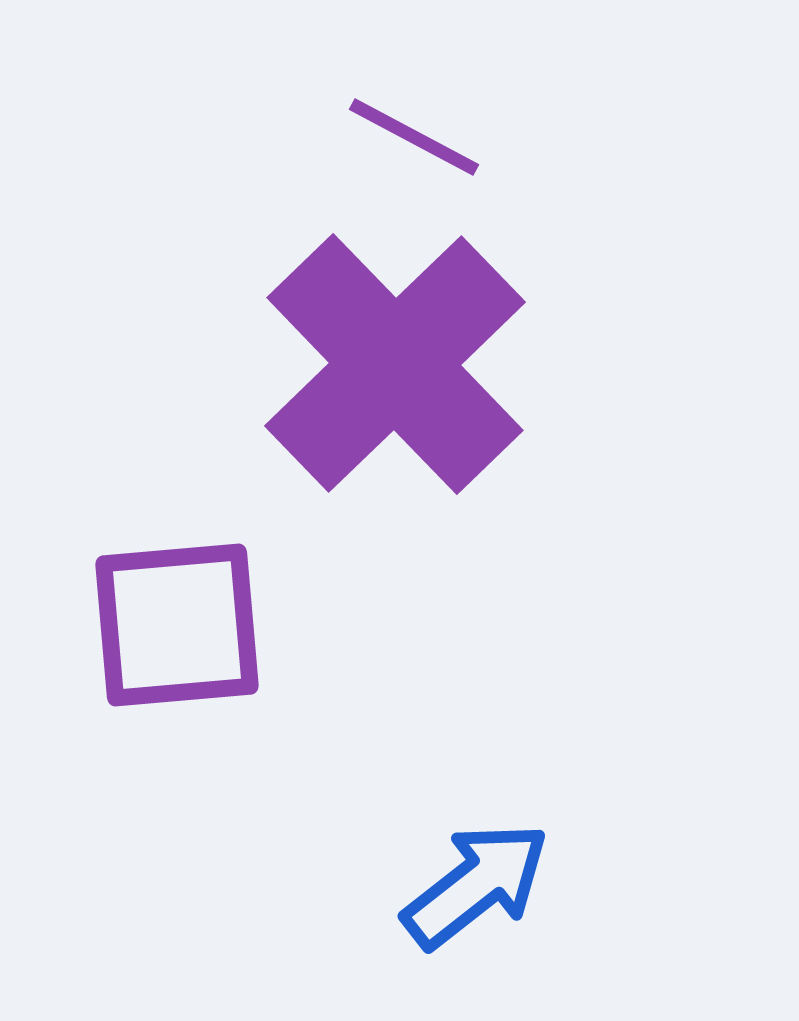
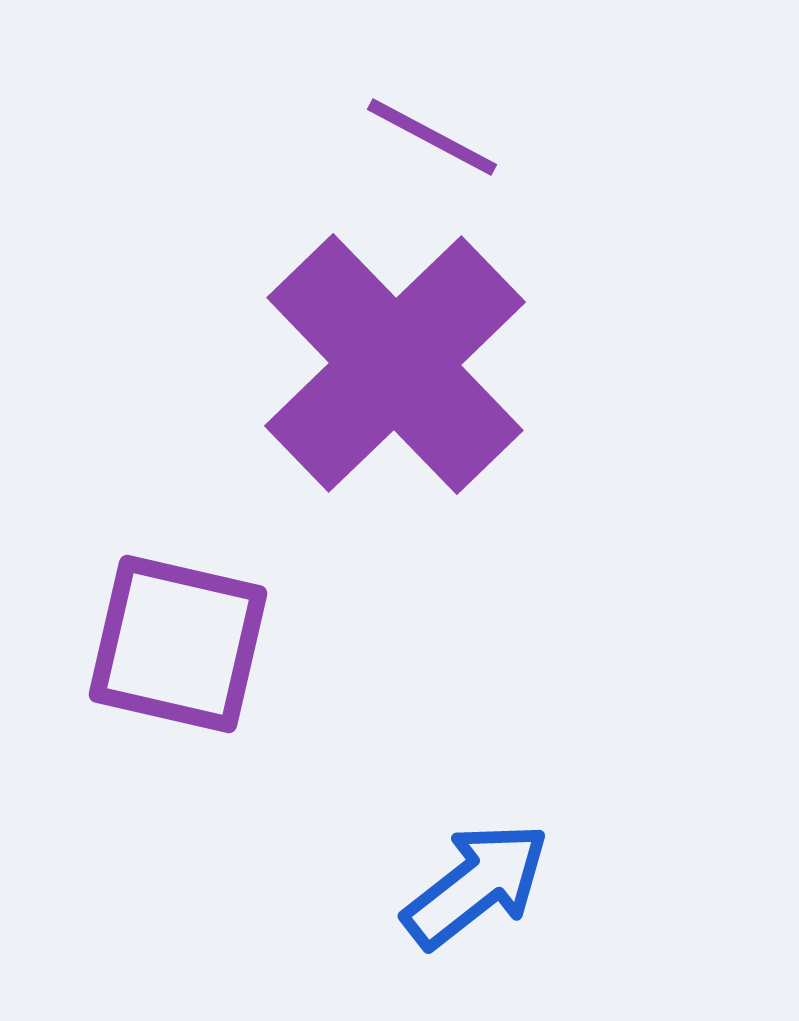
purple line: moved 18 px right
purple square: moved 1 px right, 19 px down; rotated 18 degrees clockwise
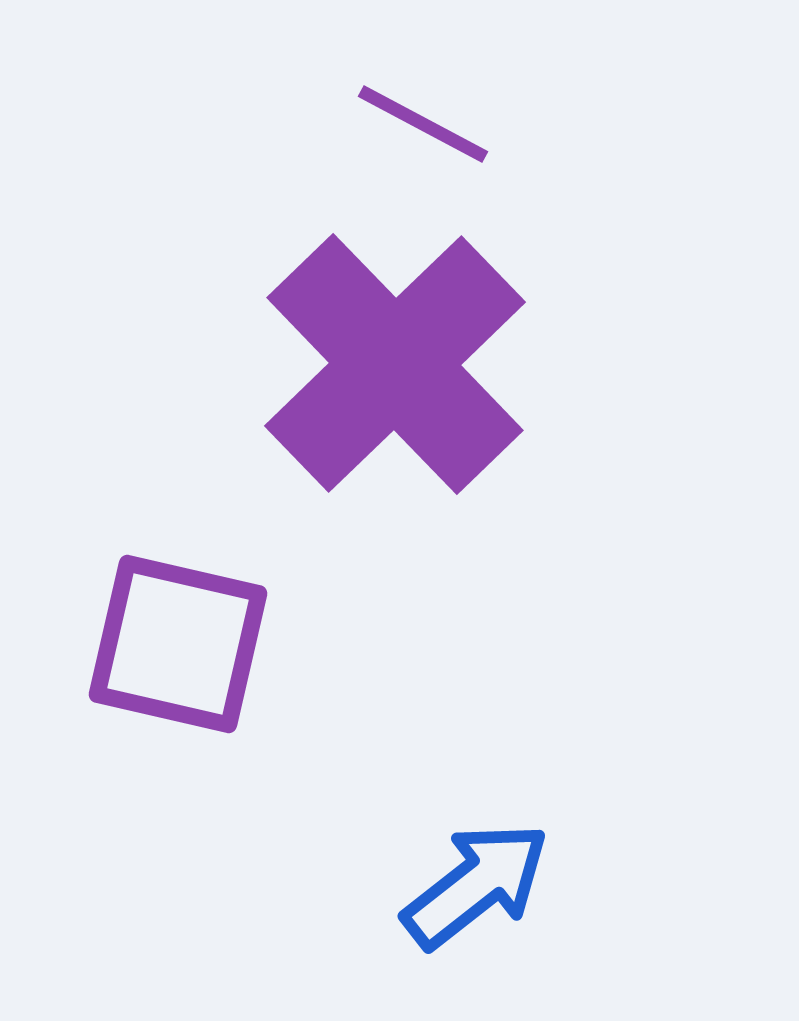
purple line: moved 9 px left, 13 px up
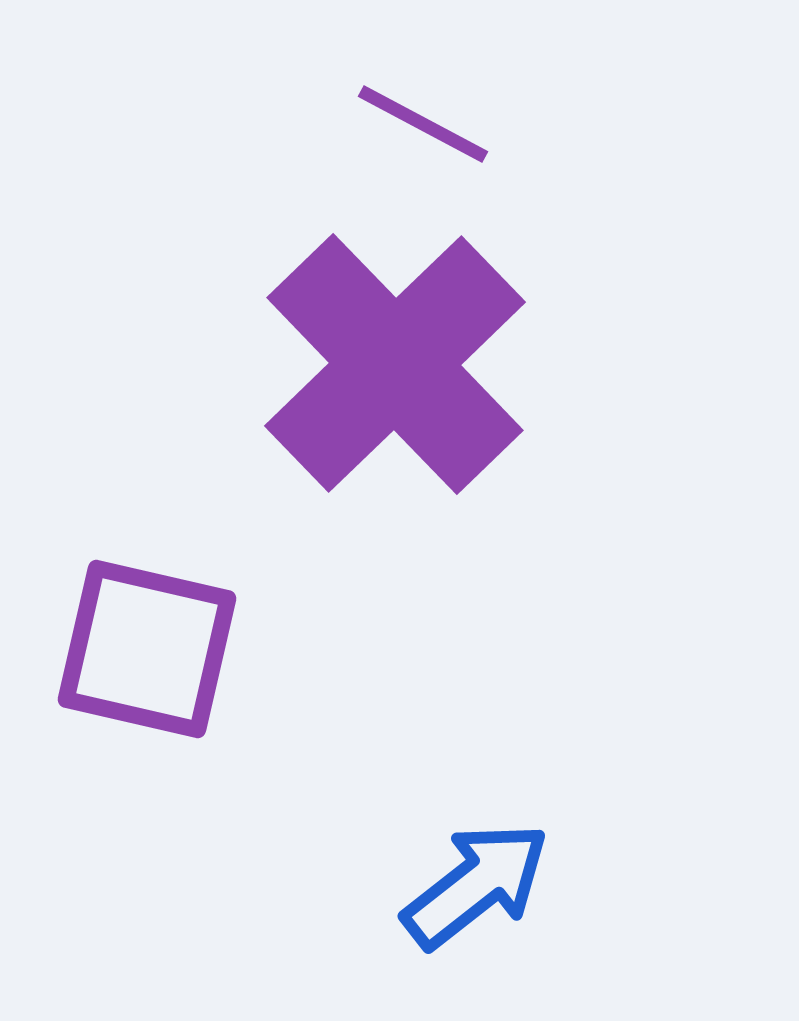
purple square: moved 31 px left, 5 px down
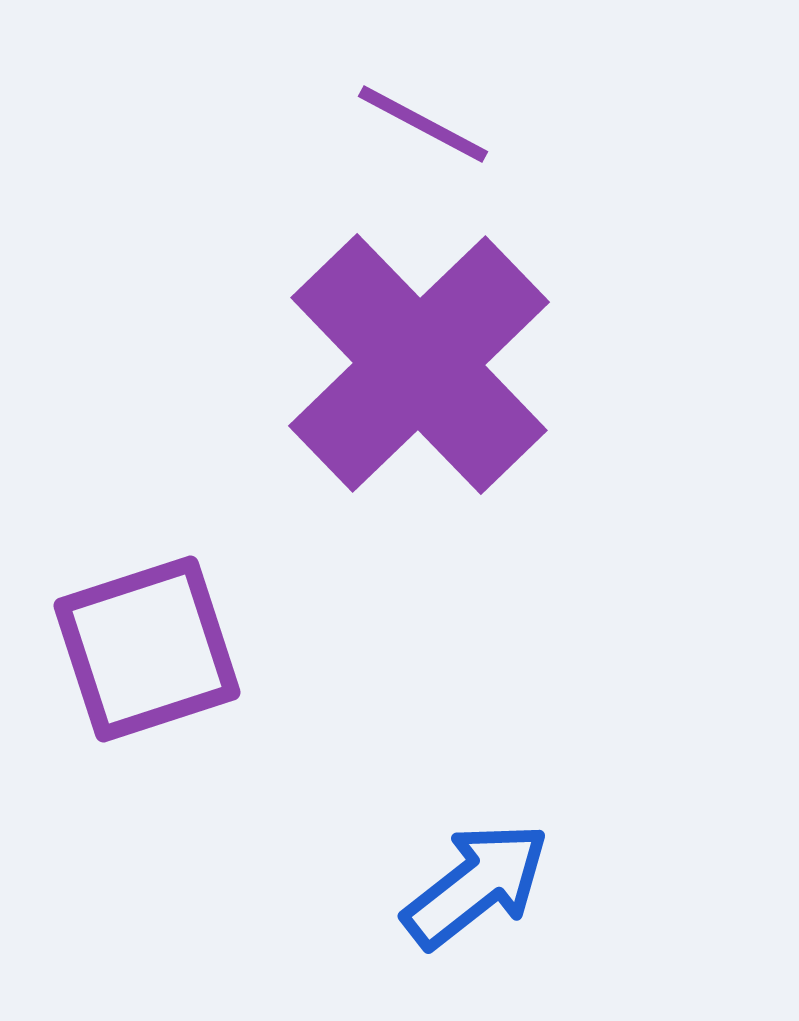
purple cross: moved 24 px right
purple square: rotated 31 degrees counterclockwise
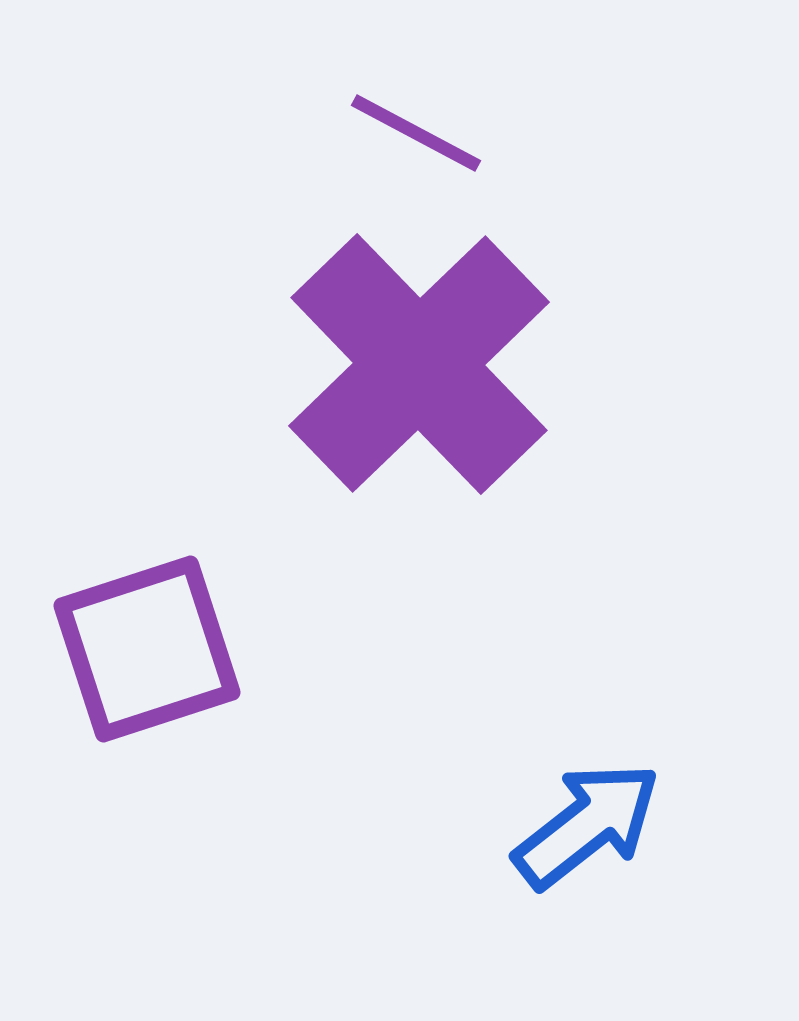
purple line: moved 7 px left, 9 px down
blue arrow: moved 111 px right, 60 px up
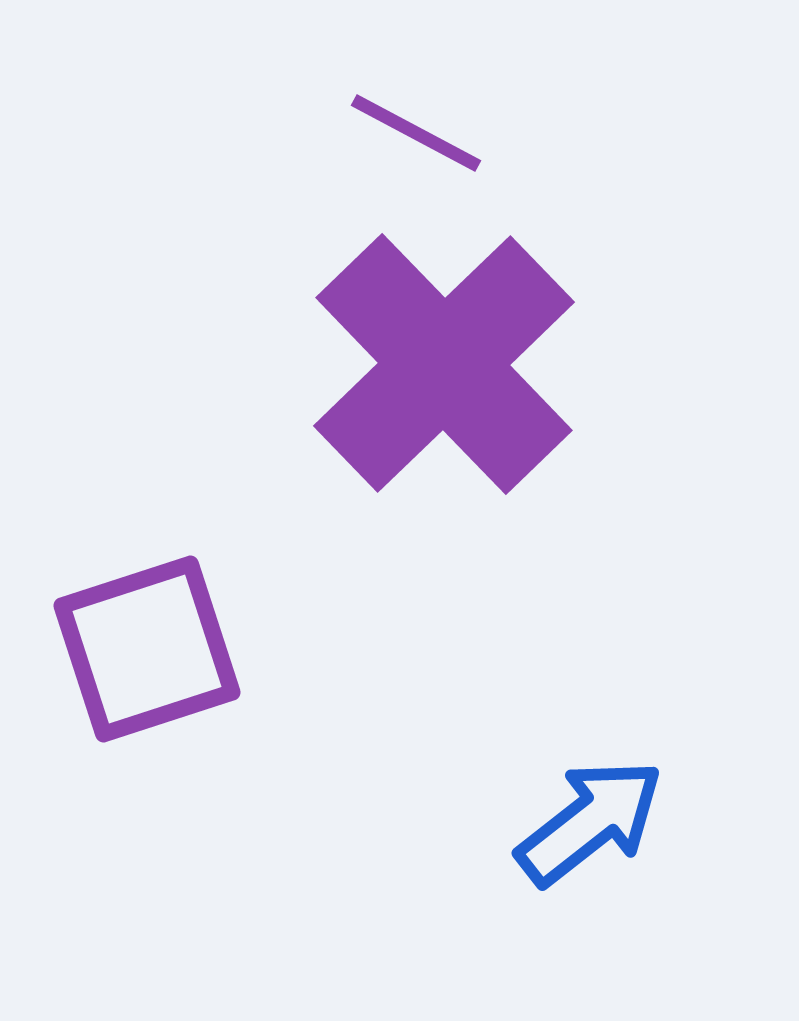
purple cross: moved 25 px right
blue arrow: moved 3 px right, 3 px up
